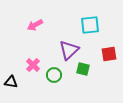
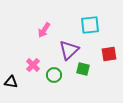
pink arrow: moved 9 px right, 5 px down; rotated 28 degrees counterclockwise
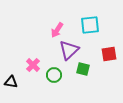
pink arrow: moved 13 px right
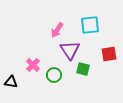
purple triangle: moved 1 px right; rotated 20 degrees counterclockwise
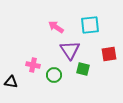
pink arrow: moved 1 px left, 3 px up; rotated 91 degrees clockwise
pink cross: rotated 32 degrees counterclockwise
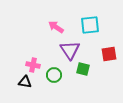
black triangle: moved 14 px right
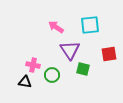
green circle: moved 2 px left
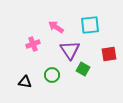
pink cross: moved 21 px up; rotated 32 degrees counterclockwise
green square: rotated 16 degrees clockwise
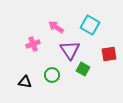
cyan square: rotated 36 degrees clockwise
